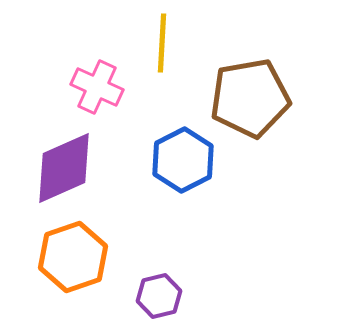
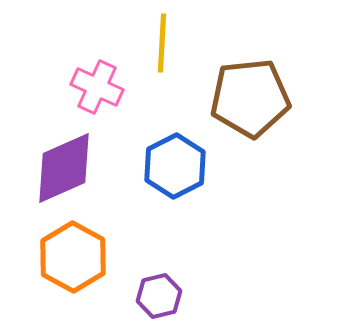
brown pentagon: rotated 4 degrees clockwise
blue hexagon: moved 8 px left, 6 px down
orange hexagon: rotated 12 degrees counterclockwise
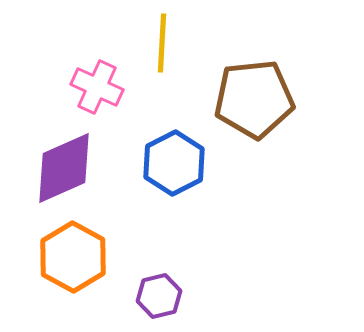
brown pentagon: moved 4 px right, 1 px down
blue hexagon: moved 1 px left, 3 px up
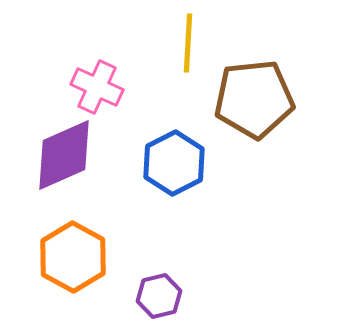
yellow line: moved 26 px right
purple diamond: moved 13 px up
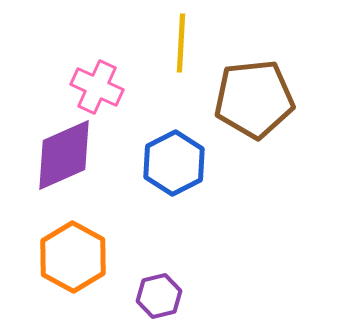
yellow line: moved 7 px left
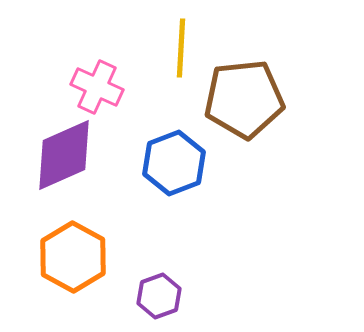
yellow line: moved 5 px down
brown pentagon: moved 10 px left
blue hexagon: rotated 6 degrees clockwise
purple hexagon: rotated 6 degrees counterclockwise
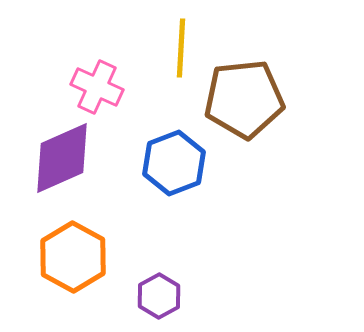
purple diamond: moved 2 px left, 3 px down
purple hexagon: rotated 9 degrees counterclockwise
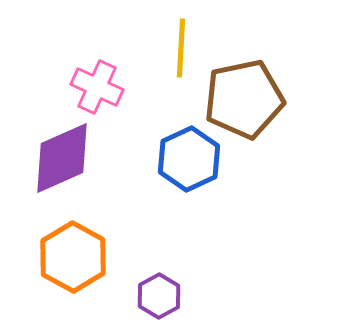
brown pentagon: rotated 6 degrees counterclockwise
blue hexagon: moved 15 px right, 4 px up; rotated 4 degrees counterclockwise
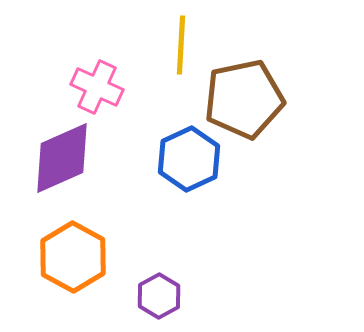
yellow line: moved 3 px up
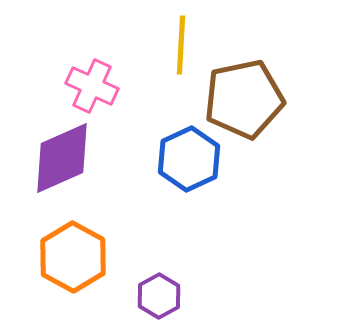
pink cross: moved 5 px left, 1 px up
